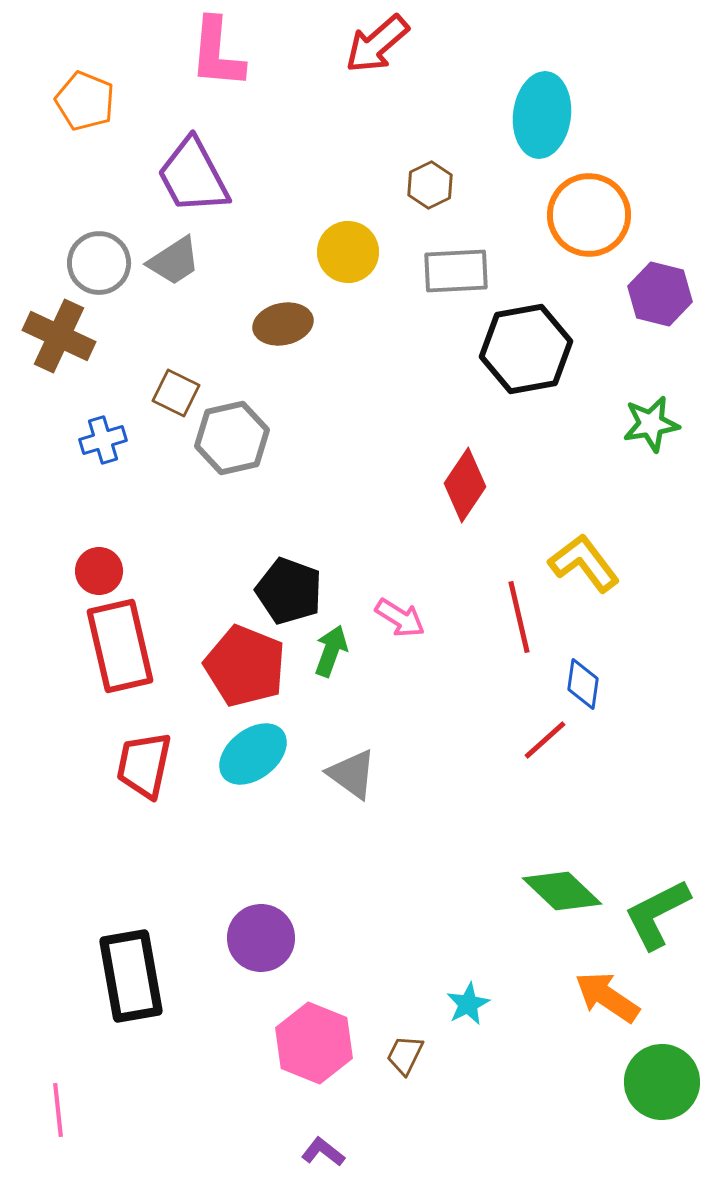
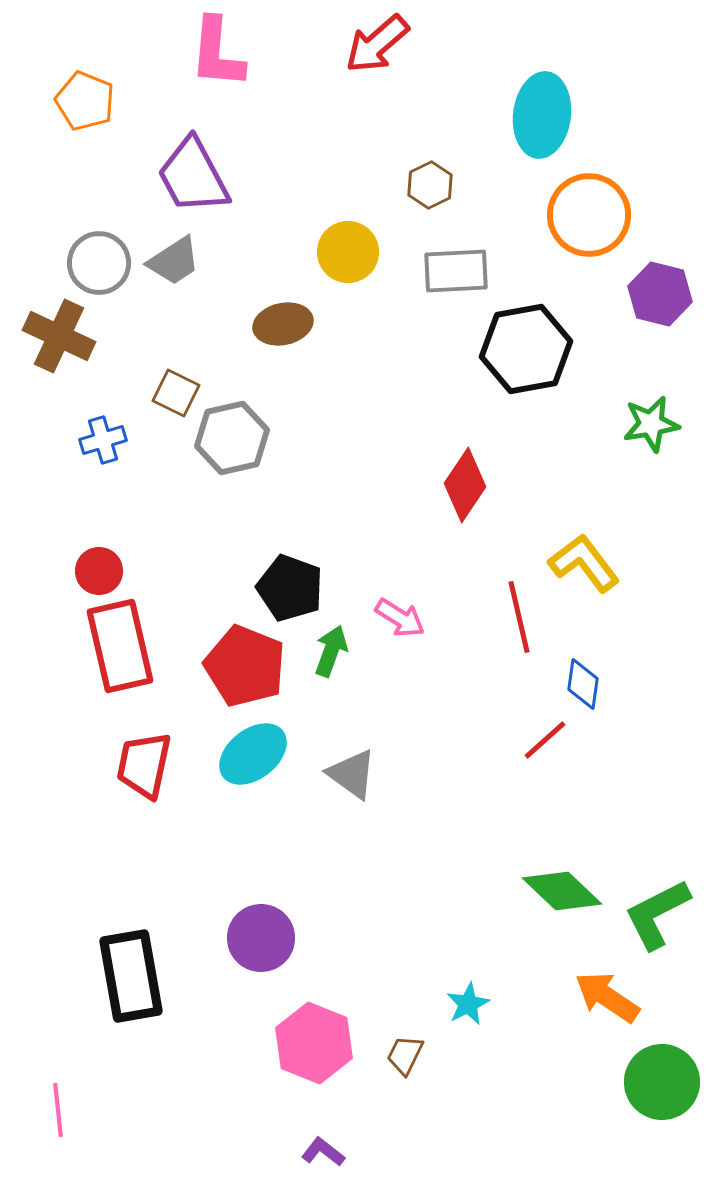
black pentagon at (289, 591): moved 1 px right, 3 px up
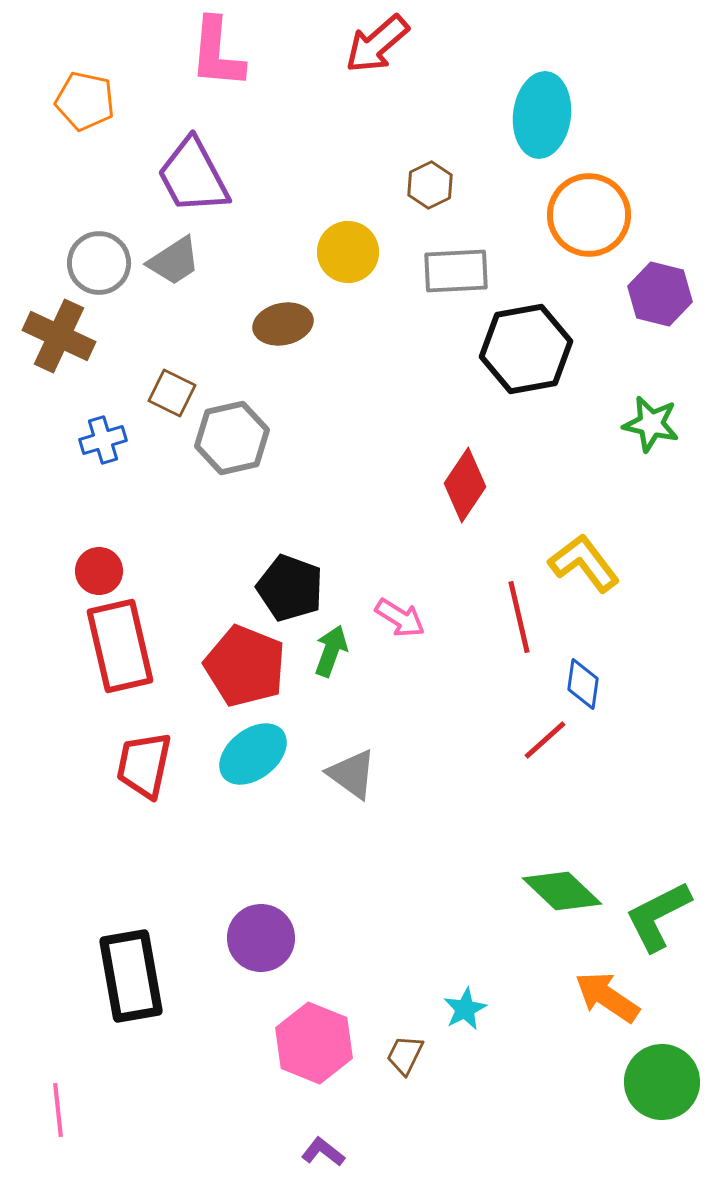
orange pentagon at (85, 101): rotated 10 degrees counterclockwise
brown square at (176, 393): moved 4 px left
green star at (651, 424): rotated 22 degrees clockwise
green L-shape at (657, 914): moved 1 px right, 2 px down
cyan star at (468, 1004): moved 3 px left, 5 px down
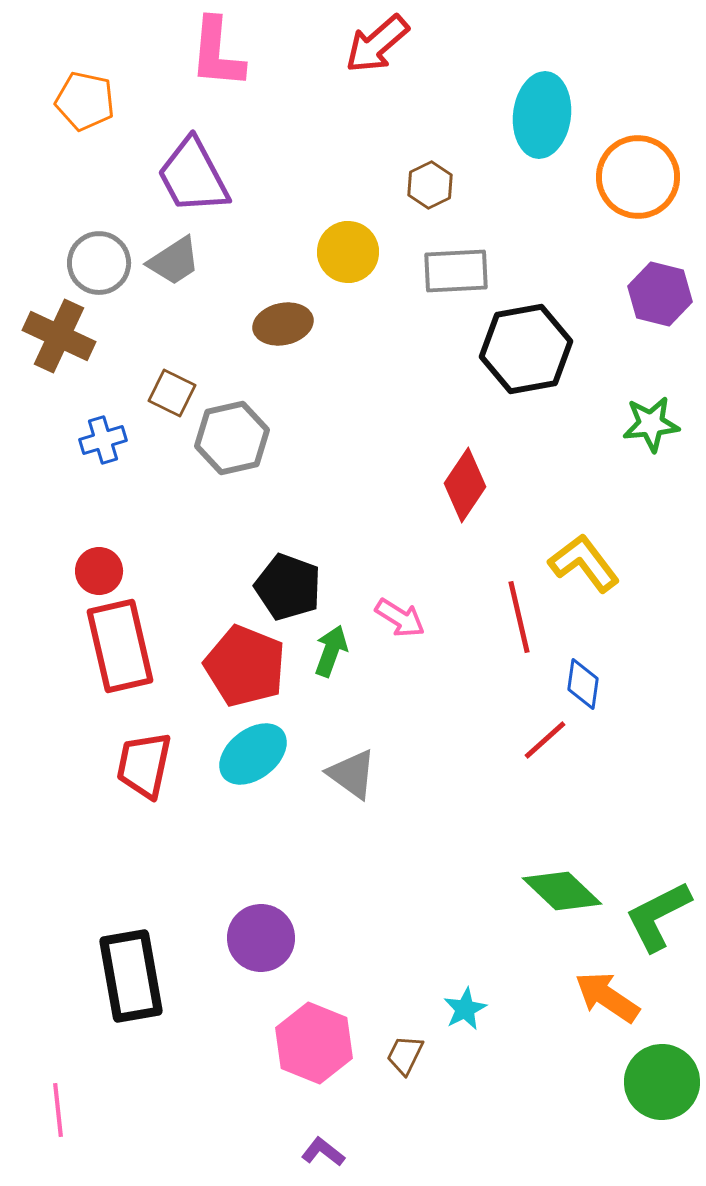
orange circle at (589, 215): moved 49 px right, 38 px up
green star at (651, 424): rotated 18 degrees counterclockwise
black pentagon at (290, 588): moved 2 px left, 1 px up
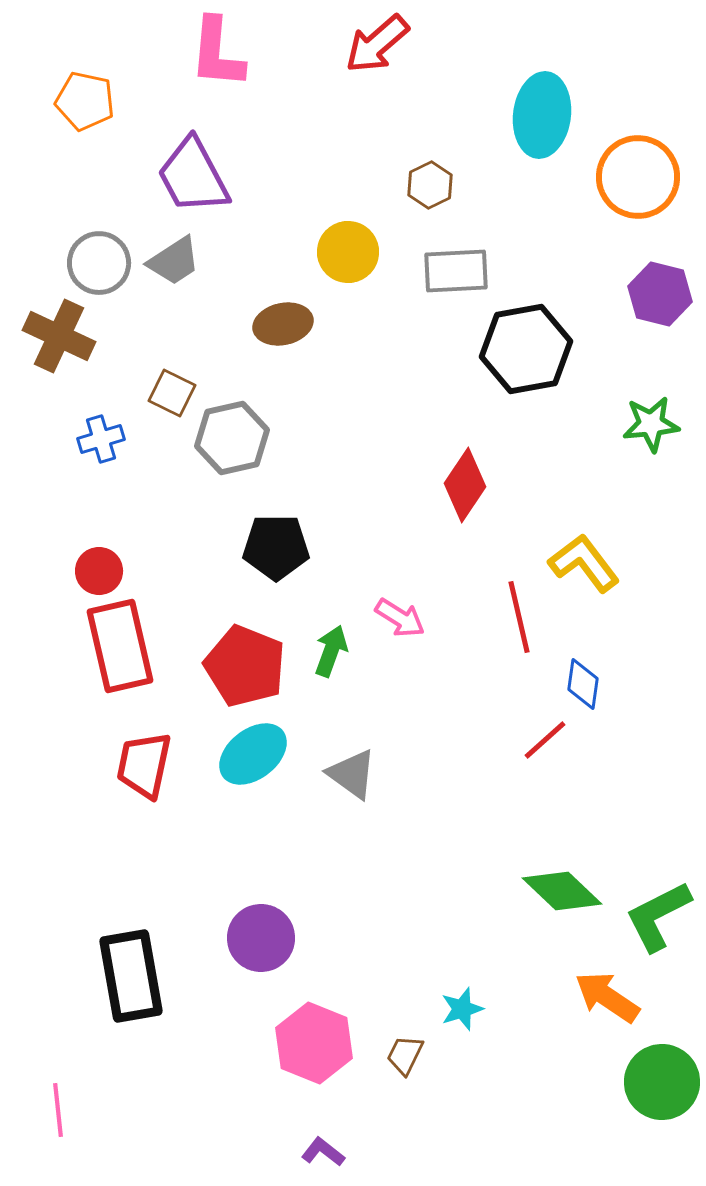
blue cross at (103, 440): moved 2 px left, 1 px up
black pentagon at (288, 587): moved 12 px left, 40 px up; rotated 20 degrees counterclockwise
cyan star at (465, 1009): moved 3 px left; rotated 9 degrees clockwise
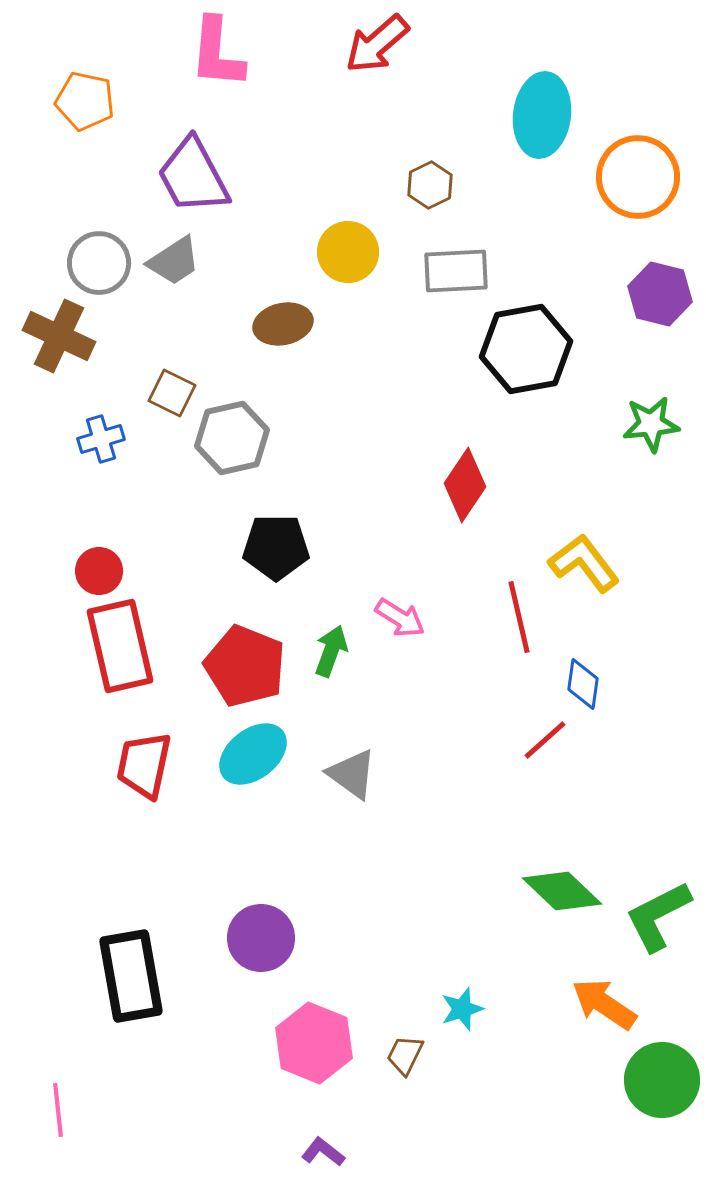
orange arrow at (607, 997): moved 3 px left, 7 px down
green circle at (662, 1082): moved 2 px up
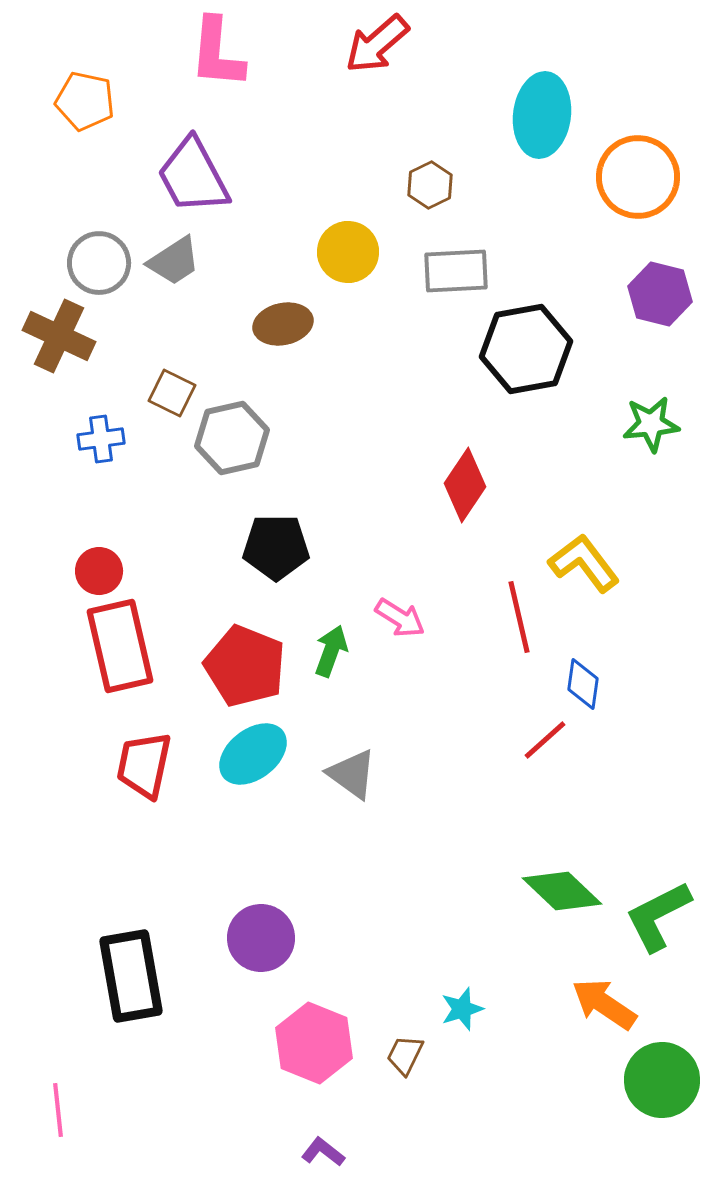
blue cross at (101, 439): rotated 9 degrees clockwise
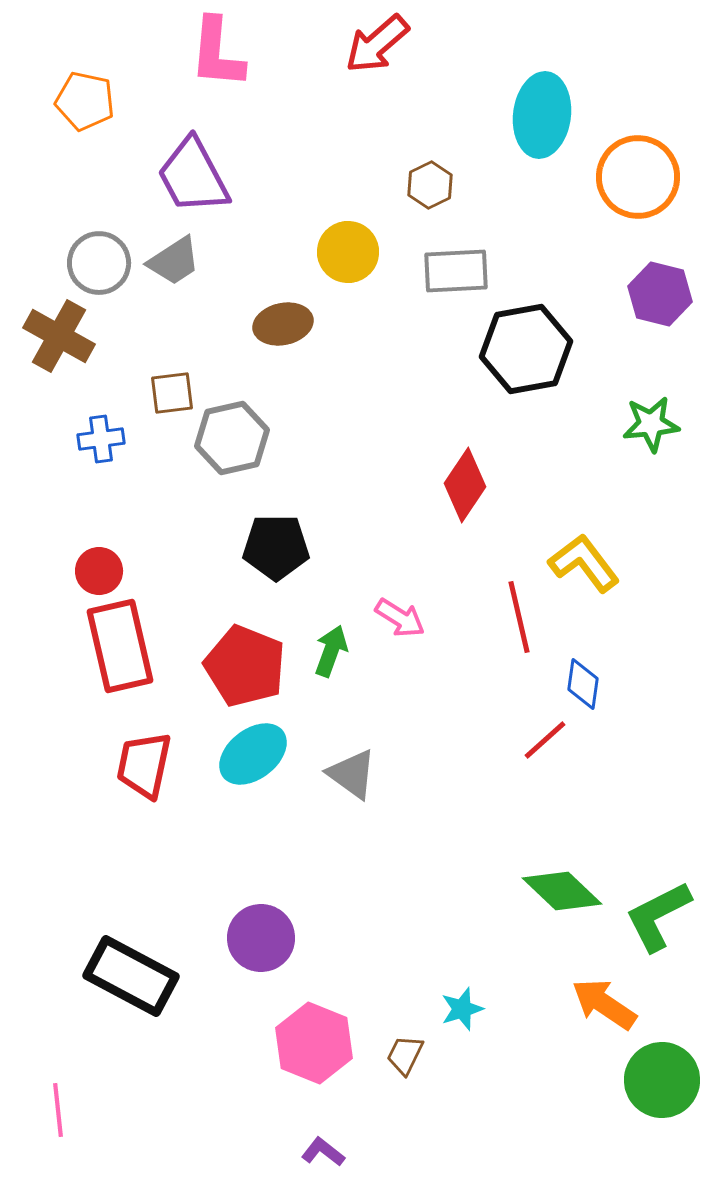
brown cross at (59, 336): rotated 4 degrees clockwise
brown square at (172, 393): rotated 33 degrees counterclockwise
black rectangle at (131, 976): rotated 52 degrees counterclockwise
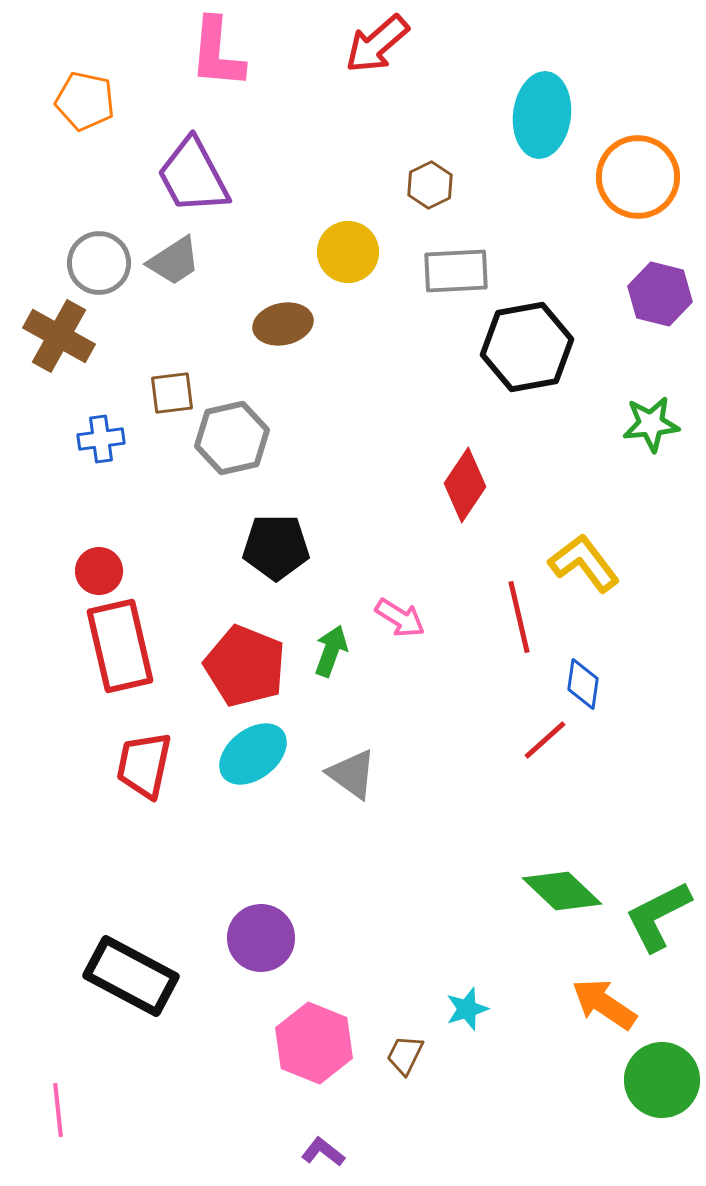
black hexagon at (526, 349): moved 1 px right, 2 px up
cyan star at (462, 1009): moved 5 px right
